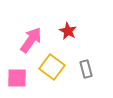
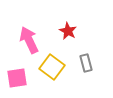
pink arrow: moved 2 px left; rotated 60 degrees counterclockwise
gray rectangle: moved 6 px up
pink square: rotated 10 degrees counterclockwise
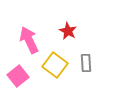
gray rectangle: rotated 12 degrees clockwise
yellow square: moved 3 px right, 2 px up
pink square: moved 1 px right, 2 px up; rotated 30 degrees counterclockwise
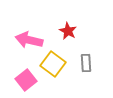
pink arrow: rotated 52 degrees counterclockwise
yellow square: moved 2 px left, 1 px up
pink square: moved 8 px right, 4 px down
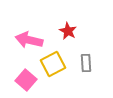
yellow square: rotated 25 degrees clockwise
pink square: rotated 10 degrees counterclockwise
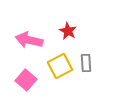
yellow square: moved 7 px right, 2 px down
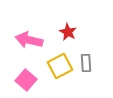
red star: moved 1 px down
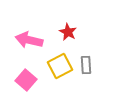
gray rectangle: moved 2 px down
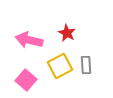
red star: moved 1 px left, 1 px down
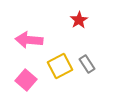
red star: moved 12 px right, 13 px up; rotated 12 degrees clockwise
pink arrow: rotated 8 degrees counterclockwise
gray rectangle: moved 1 px right, 1 px up; rotated 30 degrees counterclockwise
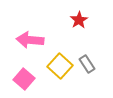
pink arrow: moved 1 px right
yellow square: rotated 20 degrees counterclockwise
pink square: moved 2 px left, 1 px up
